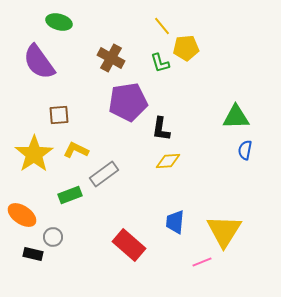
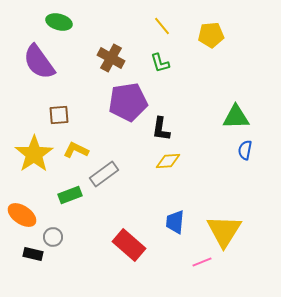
yellow pentagon: moved 25 px right, 13 px up
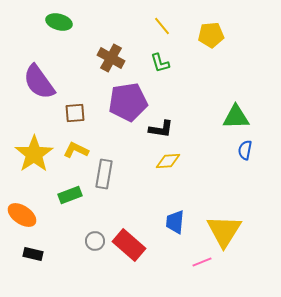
purple semicircle: moved 20 px down
brown square: moved 16 px right, 2 px up
black L-shape: rotated 90 degrees counterclockwise
gray rectangle: rotated 44 degrees counterclockwise
gray circle: moved 42 px right, 4 px down
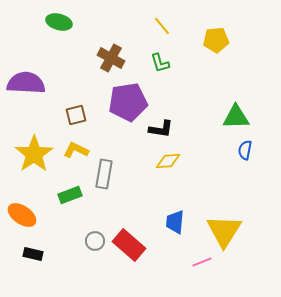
yellow pentagon: moved 5 px right, 5 px down
purple semicircle: moved 13 px left, 1 px down; rotated 129 degrees clockwise
brown square: moved 1 px right, 2 px down; rotated 10 degrees counterclockwise
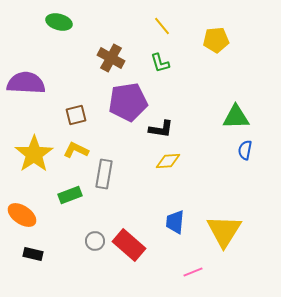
pink line: moved 9 px left, 10 px down
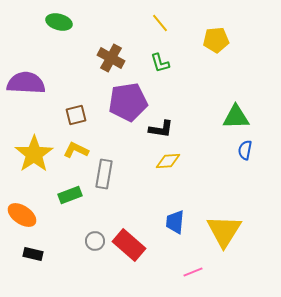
yellow line: moved 2 px left, 3 px up
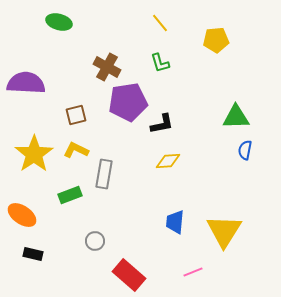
brown cross: moved 4 px left, 9 px down
black L-shape: moved 1 px right, 5 px up; rotated 20 degrees counterclockwise
red rectangle: moved 30 px down
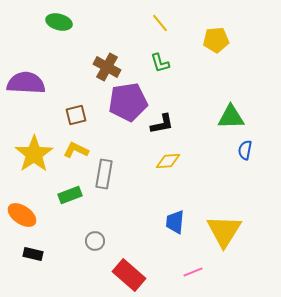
green triangle: moved 5 px left
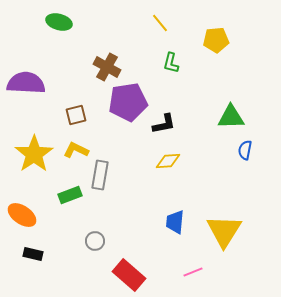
green L-shape: moved 11 px right; rotated 30 degrees clockwise
black L-shape: moved 2 px right
gray rectangle: moved 4 px left, 1 px down
